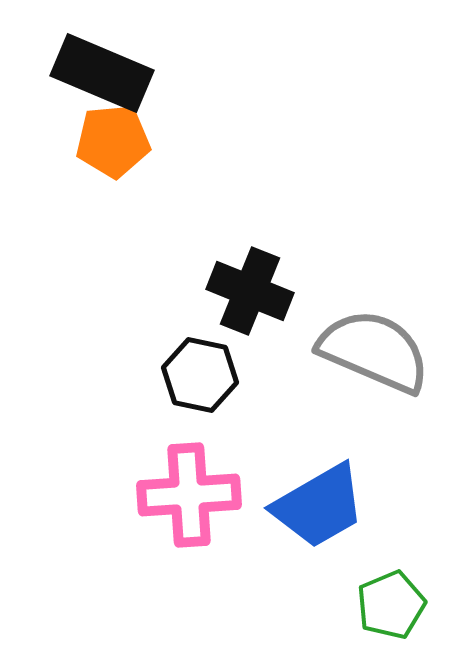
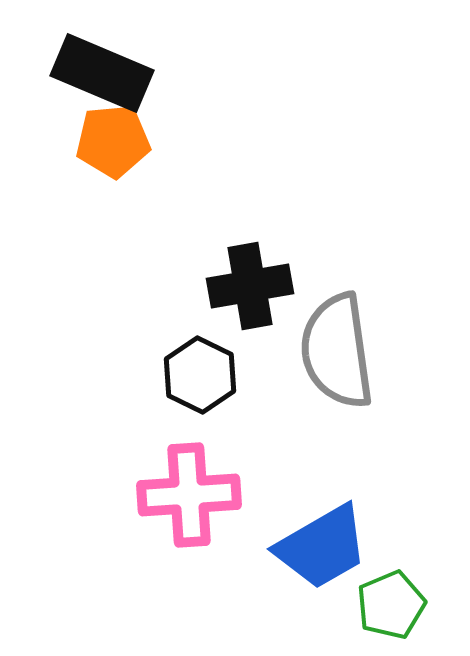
black cross: moved 5 px up; rotated 32 degrees counterclockwise
gray semicircle: moved 37 px left; rotated 121 degrees counterclockwise
black hexagon: rotated 14 degrees clockwise
blue trapezoid: moved 3 px right, 41 px down
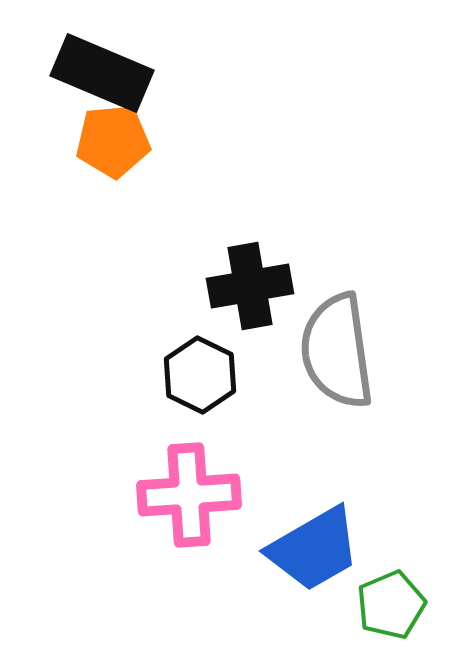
blue trapezoid: moved 8 px left, 2 px down
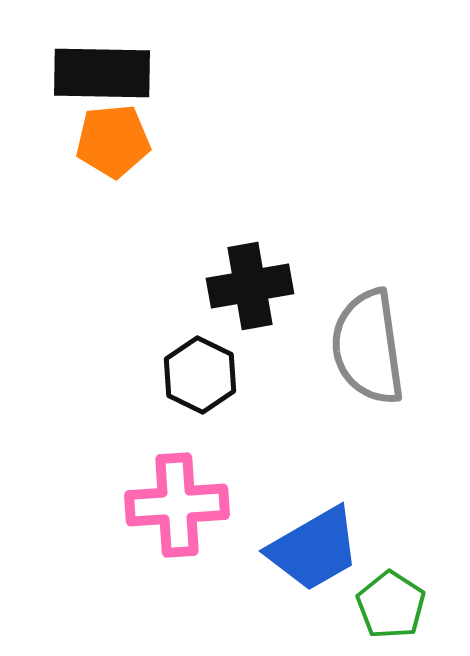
black rectangle: rotated 22 degrees counterclockwise
gray semicircle: moved 31 px right, 4 px up
pink cross: moved 12 px left, 10 px down
green pentagon: rotated 16 degrees counterclockwise
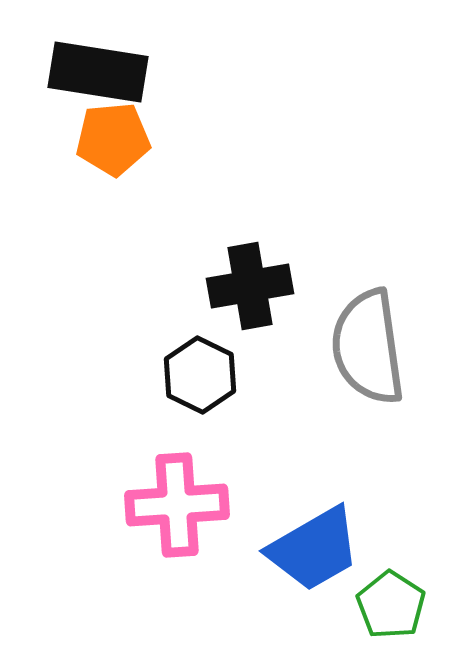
black rectangle: moved 4 px left, 1 px up; rotated 8 degrees clockwise
orange pentagon: moved 2 px up
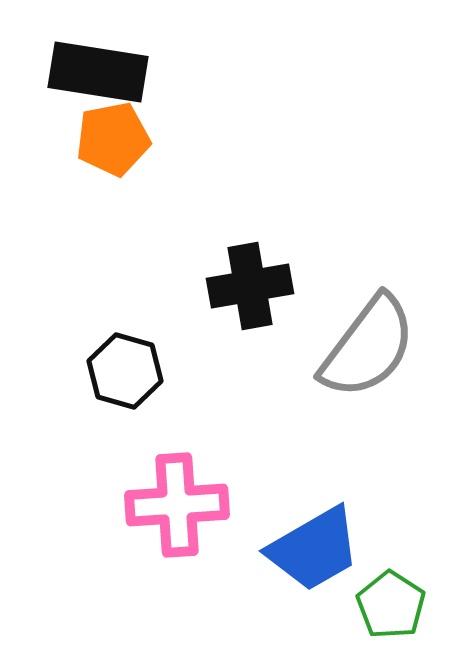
orange pentagon: rotated 6 degrees counterclockwise
gray semicircle: rotated 135 degrees counterclockwise
black hexagon: moved 75 px left, 4 px up; rotated 10 degrees counterclockwise
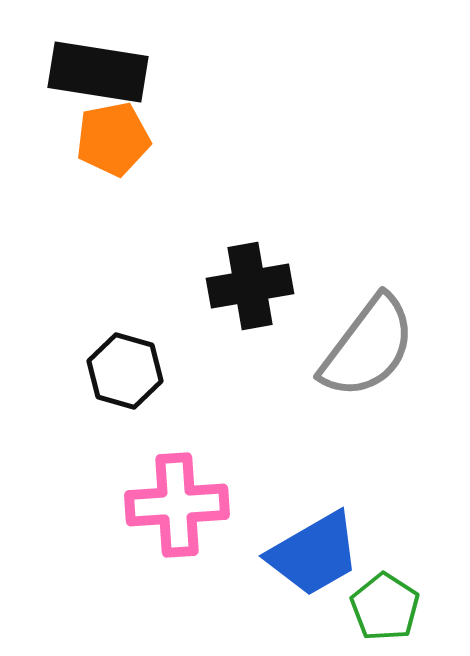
blue trapezoid: moved 5 px down
green pentagon: moved 6 px left, 2 px down
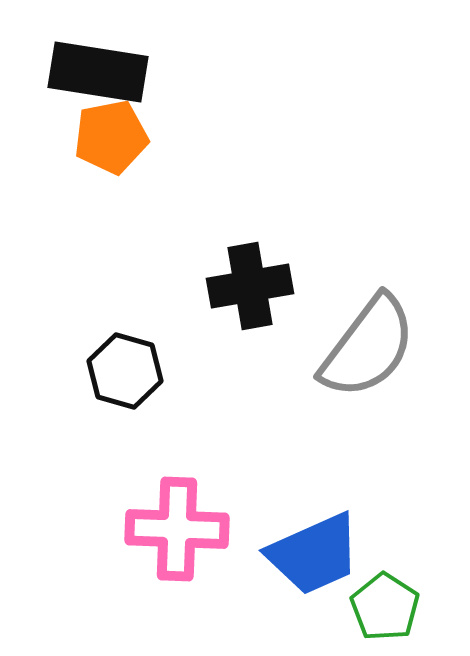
orange pentagon: moved 2 px left, 2 px up
pink cross: moved 24 px down; rotated 6 degrees clockwise
blue trapezoid: rotated 6 degrees clockwise
